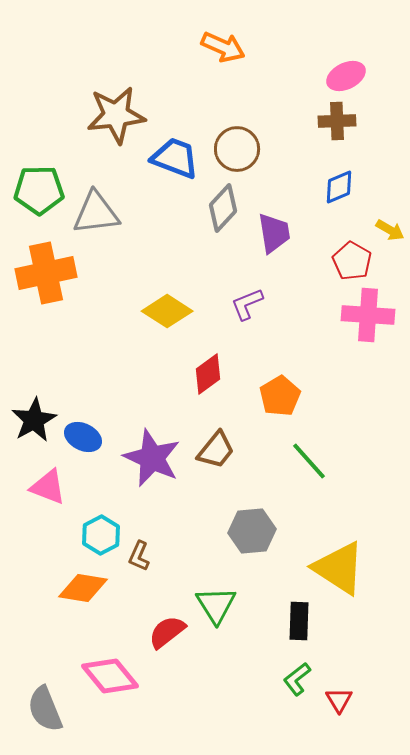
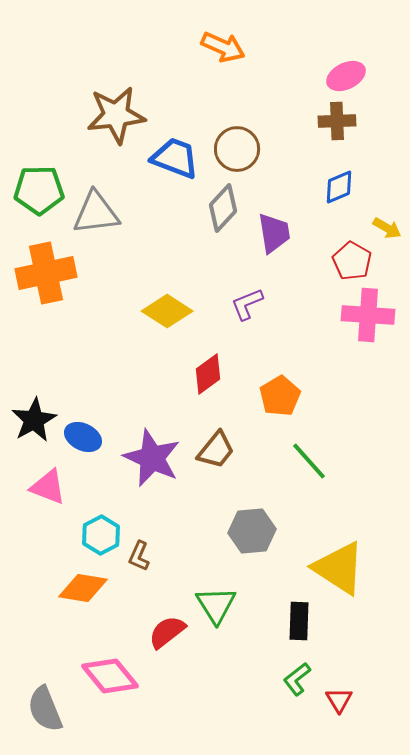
yellow arrow: moved 3 px left, 2 px up
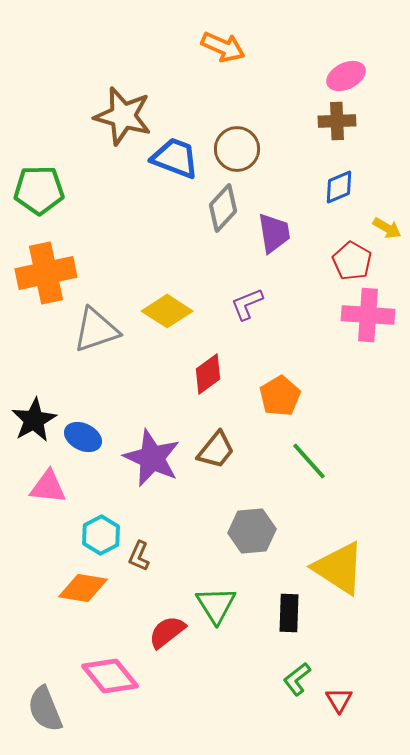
brown star: moved 7 px right, 1 px down; rotated 22 degrees clockwise
gray triangle: moved 117 px down; rotated 12 degrees counterclockwise
pink triangle: rotated 15 degrees counterclockwise
black rectangle: moved 10 px left, 8 px up
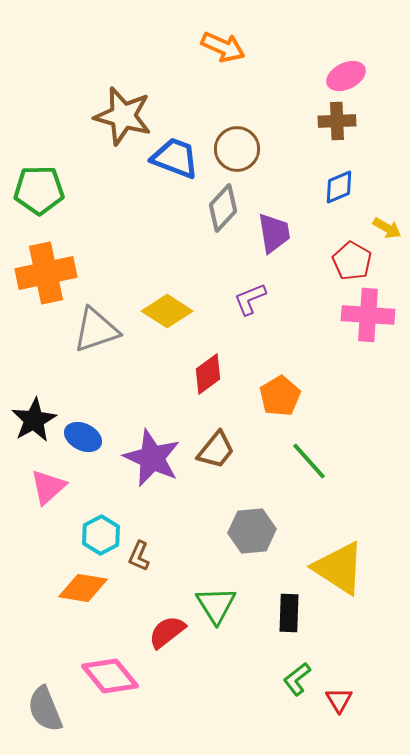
purple L-shape: moved 3 px right, 5 px up
pink triangle: rotated 48 degrees counterclockwise
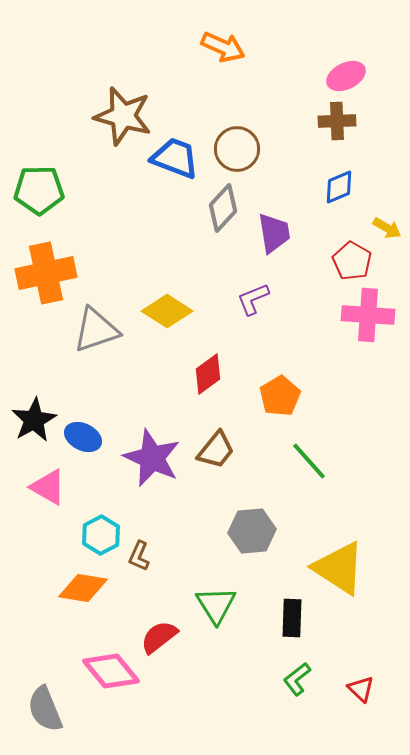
purple L-shape: moved 3 px right
pink triangle: rotated 48 degrees counterclockwise
black rectangle: moved 3 px right, 5 px down
red semicircle: moved 8 px left, 5 px down
pink diamond: moved 1 px right, 5 px up
red triangle: moved 22 px right, 11 px up; rotated 16 degrees counterclockwise
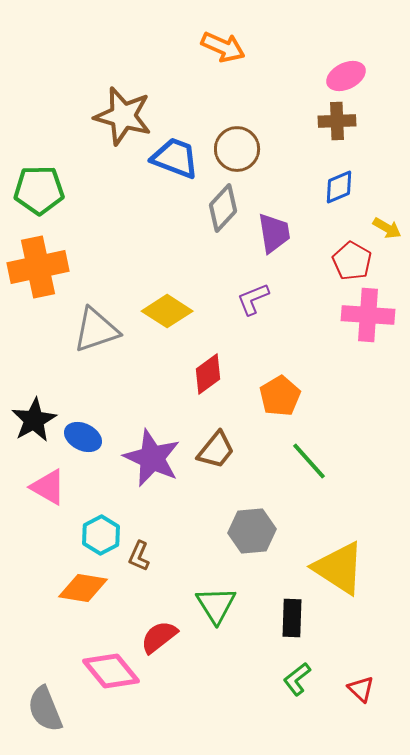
orange cross: moved 8 px left, 6 px up
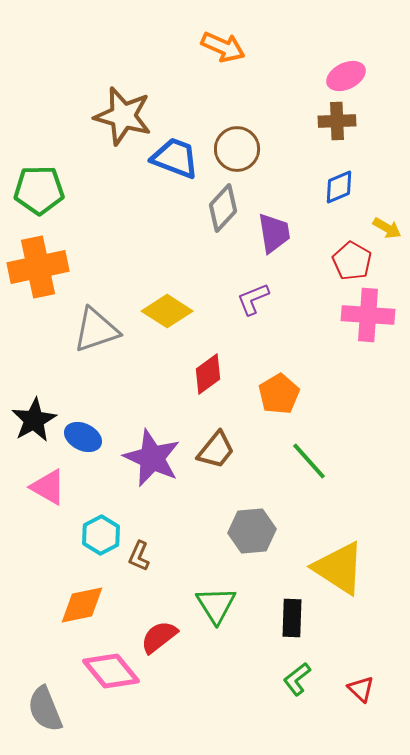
orange pentagon: moved 1 px left, 2 px up
orange diamond: moved 1 px left, 17 px down; rotated 21 degrees counterclockwise
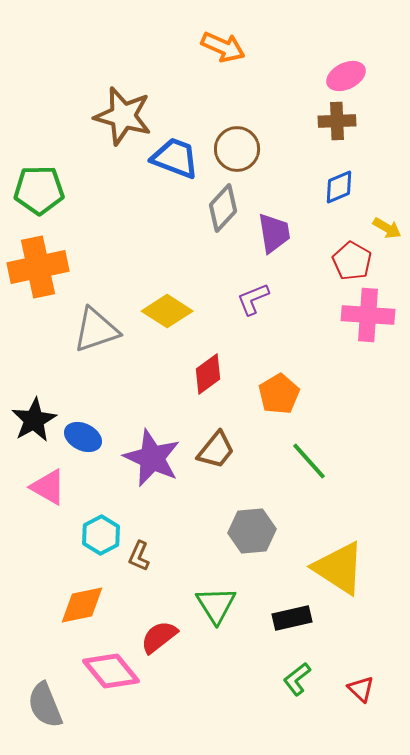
black rectangle: rotated 75 degrees clockwise
gray semicircle: moved 4 px up
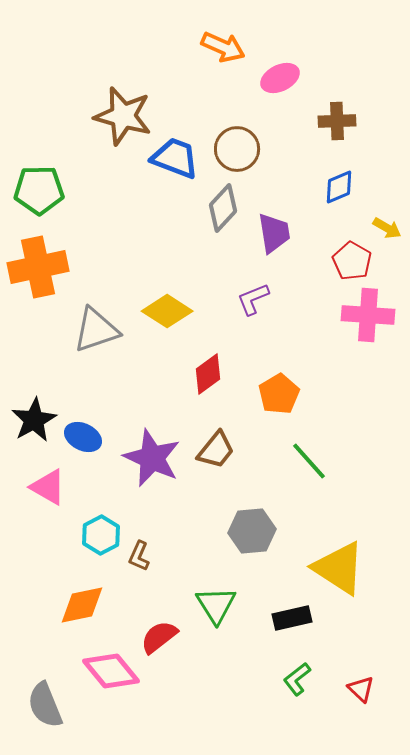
pink ellipse: moved 66 px left, 2 px down
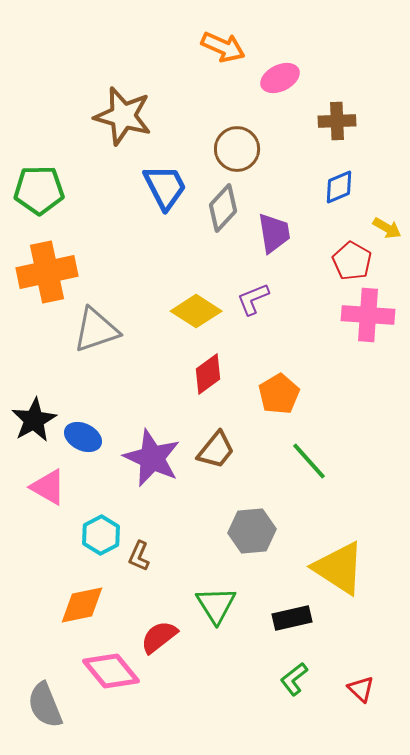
blue trapezoid: moved 10 px left, 29 px down; rotated 42 degrees clockwise
orange cross: moved 9 px right, 5 px down
yellow diamond: moved 29 px right
green L-shape: moved 3 px left
